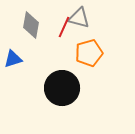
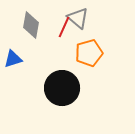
gray triangle: moved 1 px left; rotated 25 degrees clockwise
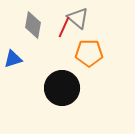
gray diamond: moved 2 px right
orange pentagon: rotated 16 degrees clockwise
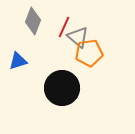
gray triangle: moved 19 px down
gray diamond: moved 4 px up; rotated 12 degrees clockwise
orange pentagon: rotated 8 degrees counterclockwise
blue triangle: moved 5 px right, 2 px down
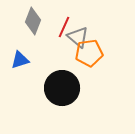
blue triangle: moved 2 px right, 1 px up
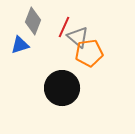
blue triangle: moved 15 px up
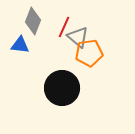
blue triangle: rotated 24 degrees clockwise
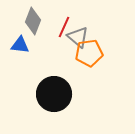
black circle: moved 8 px left, 6 px down
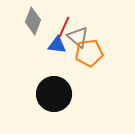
blue triangle: moved 37 px right
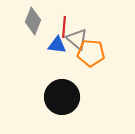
red line: rotated 20 degrees counterclockwise
gray triangle: moved 1 px left, 2 px down
orange pentagon: moved 2 px right; rotated 12 degrees clockwise
black circle: moved 8 px right, 3 px down
